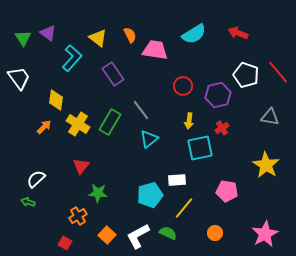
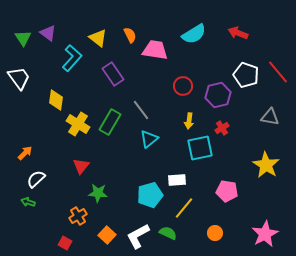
orange arrow: moved 19 px left, 26 px down
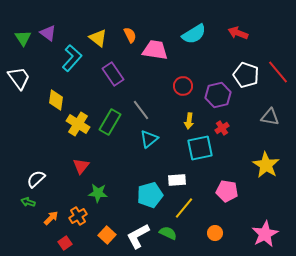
orange arrow: moved 26 px right, 65 px down
red square: rotated 24 degrees clockwise
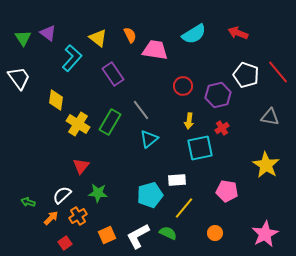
white semicircle: moved 26 px right, 16 px down
orange square: rotated 24 degrees clockwise
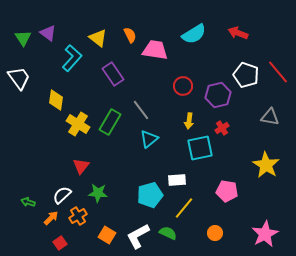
orange square: rotated 36 degrees counterclockwise
red square: moved 5 px left
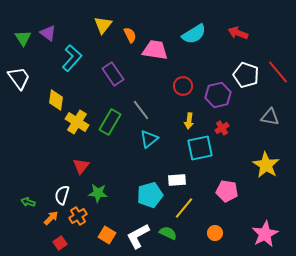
yellow triangle: moved 5 px right, 13 px up; rotated 30 degrees clockwise
yellow cross: moved 1 px left, 2 px up
white semicircle: rotated 30 degrees counterclockwise
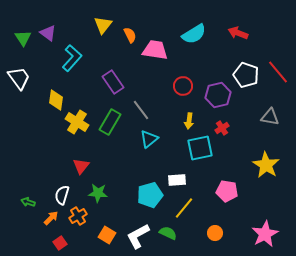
purple rectangle: moved 8 px down
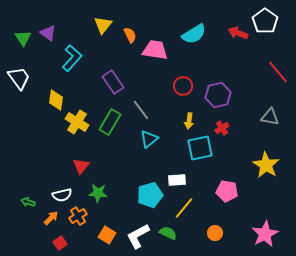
white pentagon: moved 19 px right, 54 px up; rotated 15 degrees clockwise
white semicircle: rotated 120 degrees counterclockwise
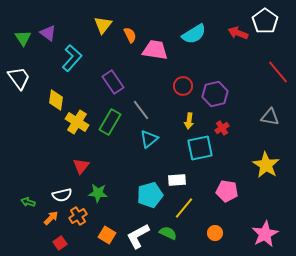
purple hexagon: moved 3 px left, 1 px up
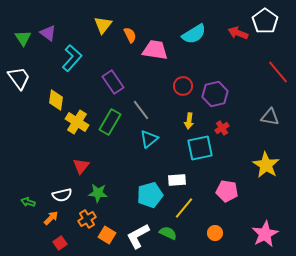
orange cross: moved 9 px right, 3 px down
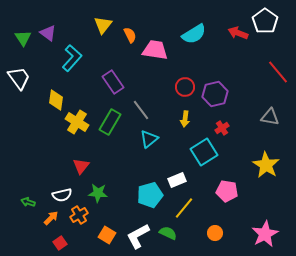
red circle: moved 2 px right, 1 px down
yellow arrow: moved 4 px left, 2 px up
cyan square: moved 4 px right, 4 px down; rotated 20 degrees counterclockwise
white rectangle: rotated 18 degrees counterclockwise
orange cross: moved 8 px left, 4 px up
